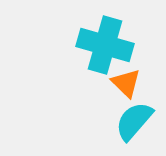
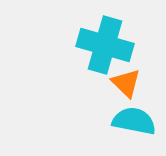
cyan semicircle: rotated 60 degrees clockwise
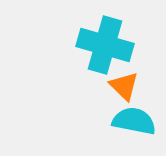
orange triangle: moved 2 px left, 3 px down
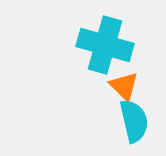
cyan semicircle: rotated 66 degrees clockwise
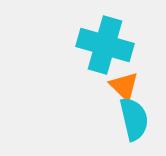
cyan semicircle: moved 2 px up
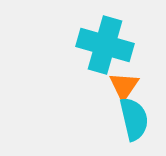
orange triangle: rotated 20 degrees clockwise
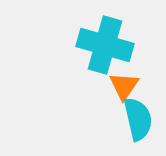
cyan semicircle: moved 4 px right
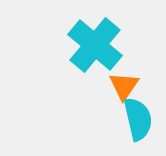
cyan cross: moved 10 px left; rotated 24 degrees clockwise
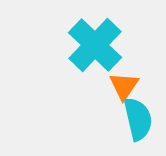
cyan cross: rotated 4 degrees clockwise
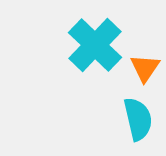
orange triangle: moved 21 px right, 18 px up
